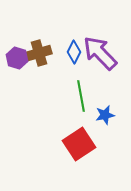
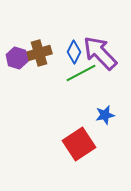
green line: moved 23 px up; rotated 72 degrees clockwise
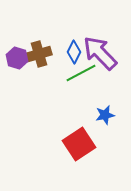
brown cross: moved 1 px down
